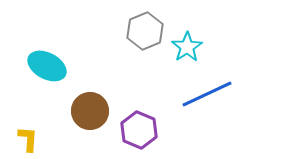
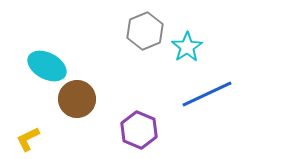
brown circle: moved 13 px left, 12 px up
yellow L-shape: rotated 120 degrees counterclockwise
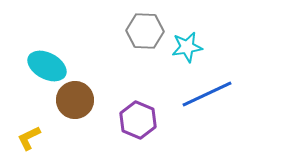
gray hexagon: rotated 24 degrees clockwise
cyan star: rotated 24 degrees clockwise
brown circle: moved 2 px left, 1 px down
purple hexagon: moved 1 px left, 10 px up
yellow L-shape: moved 1 px right, 1 px up
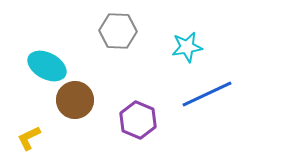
gray hexagon: moved 27 px left
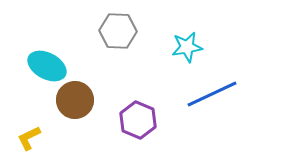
blue line: moved 5 px right
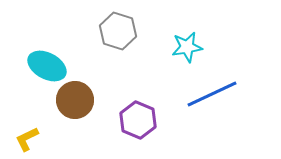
gray hexagon: rotated 15 degrees clockwise
yellow L-shape: moved 2 px left, 1 px down
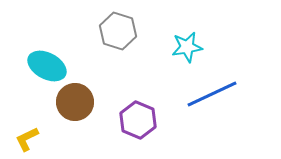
brown circle: moved 2 px down
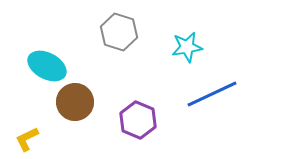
gray hexagon: moved 1 px right, 1 px down
